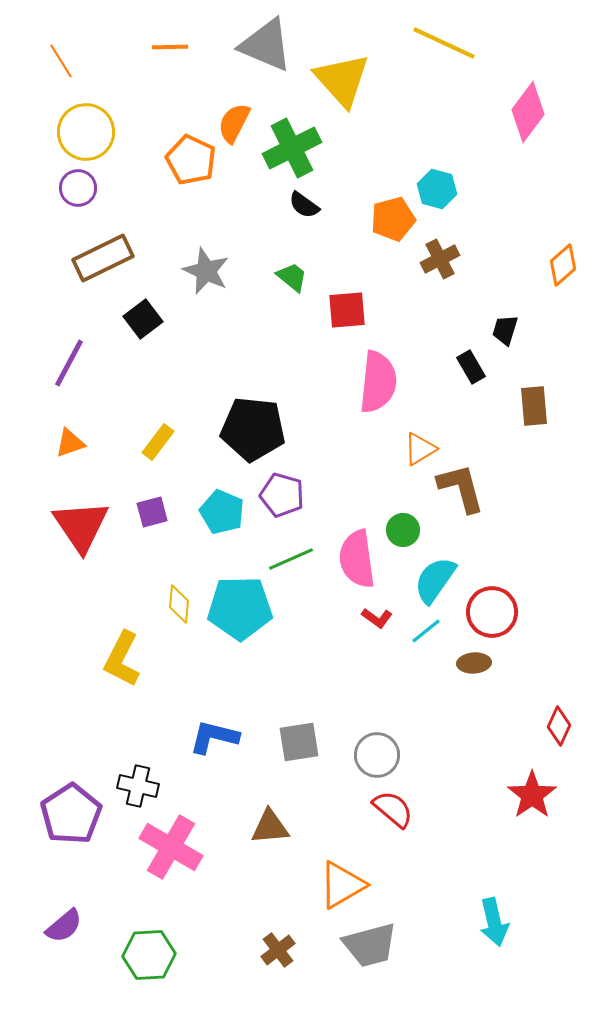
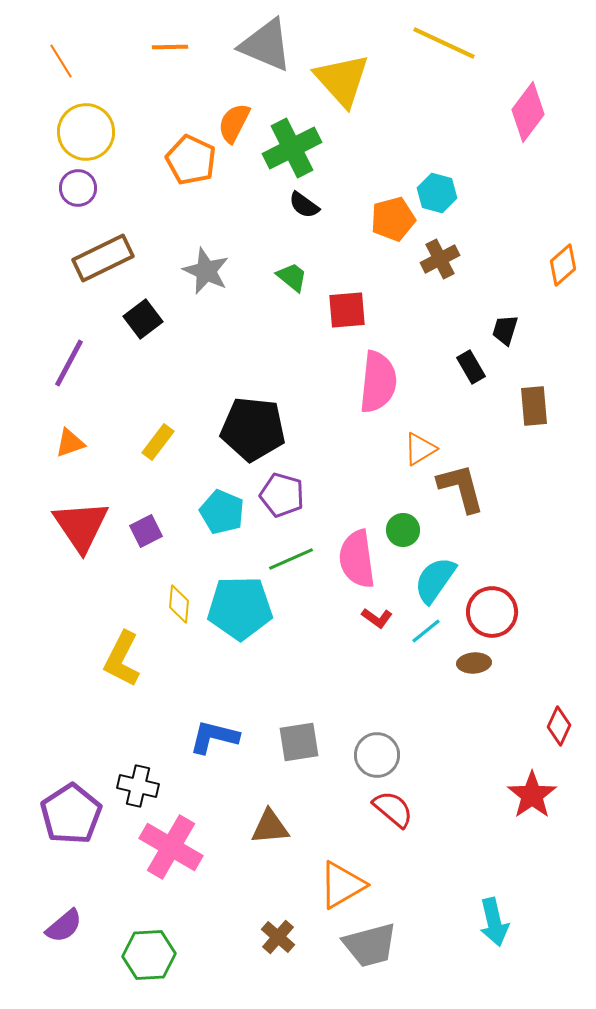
cyan hexagon at (437, 189): moved 4 px down
purple square at (152, 512): moved 6 px left, 19 px down; rotated 12 degrees counterclockwise
brown cross at (278, 950): moved 13 px up; rotated 12 degrees counterclockwise
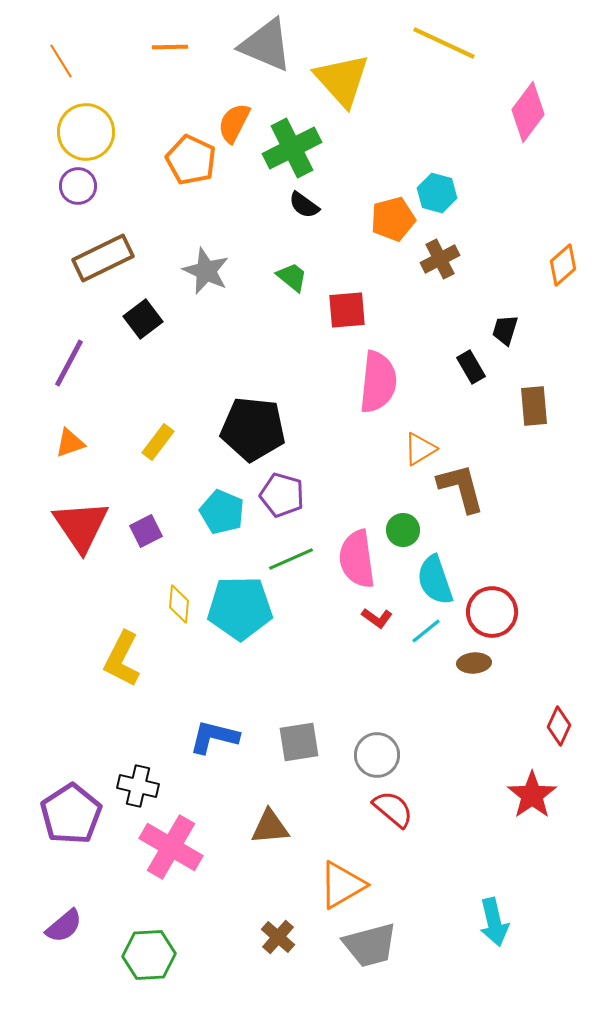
purple circle at (78, 188): moved 2 px up
cyan semicircle at (435, 580): rotated 54 degrees counterclockwise
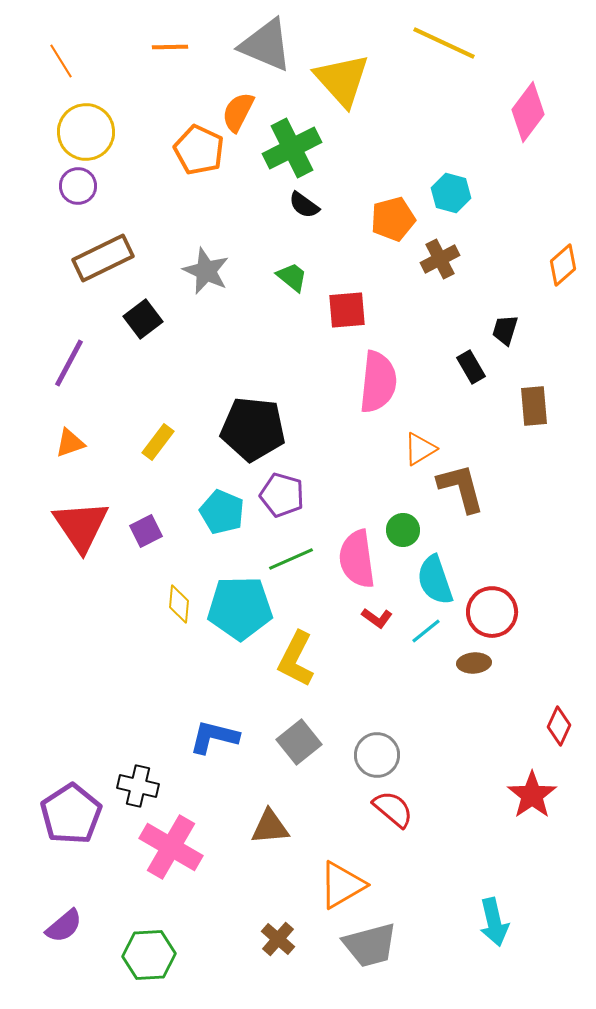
orange semicircle at (234, 123): moved 4 px right, 11 px up
orange pentagon at (191, 160): moved 8 px right, 10 px up
cyan hexagon at (437, 193): moved 14 px right
yellow L-shape at (122, 659): moved 174 px right
gray square at (299, 742): rotated 30 degrees counterclockwise
brown cross at (278, 937): moved 2 px down
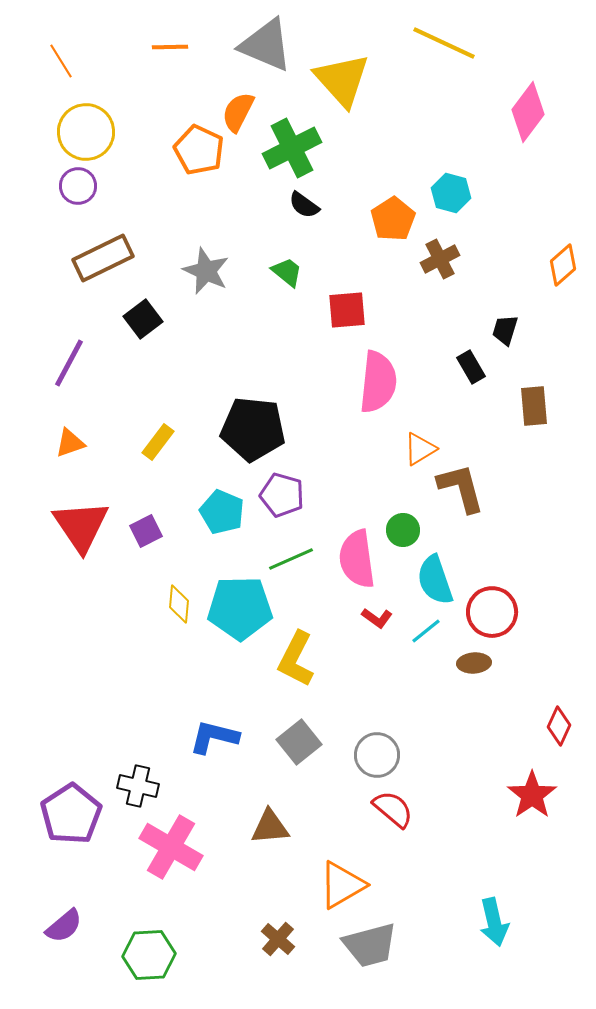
orange pentagon at (393, 219): rotated 18 degrees counterclockwise
green trapezoid at (292, 277): moved 5 px left, 5 px up
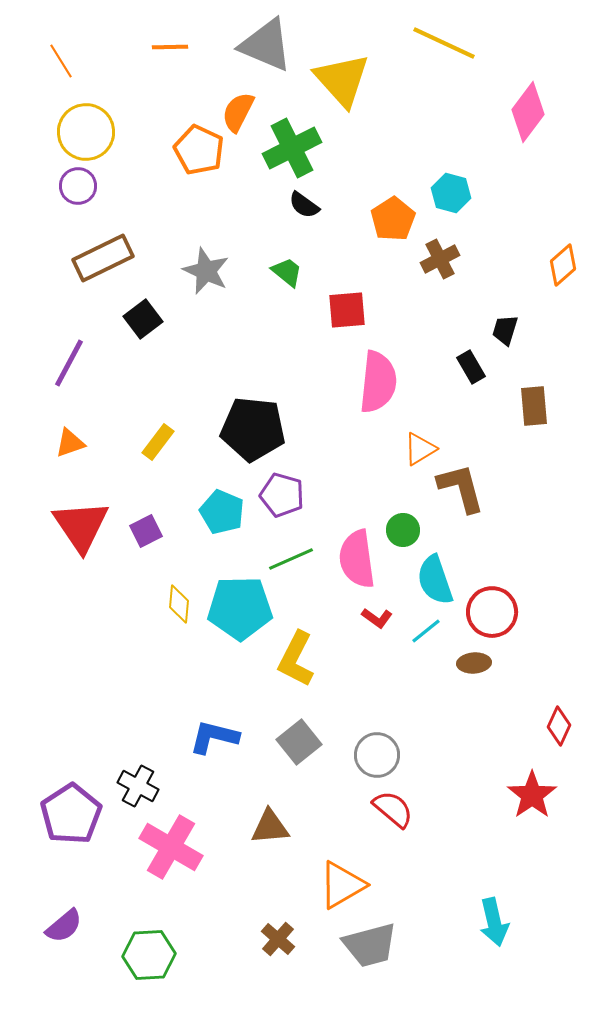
black cross at (138, 786): rotated 15 degrees clockwise
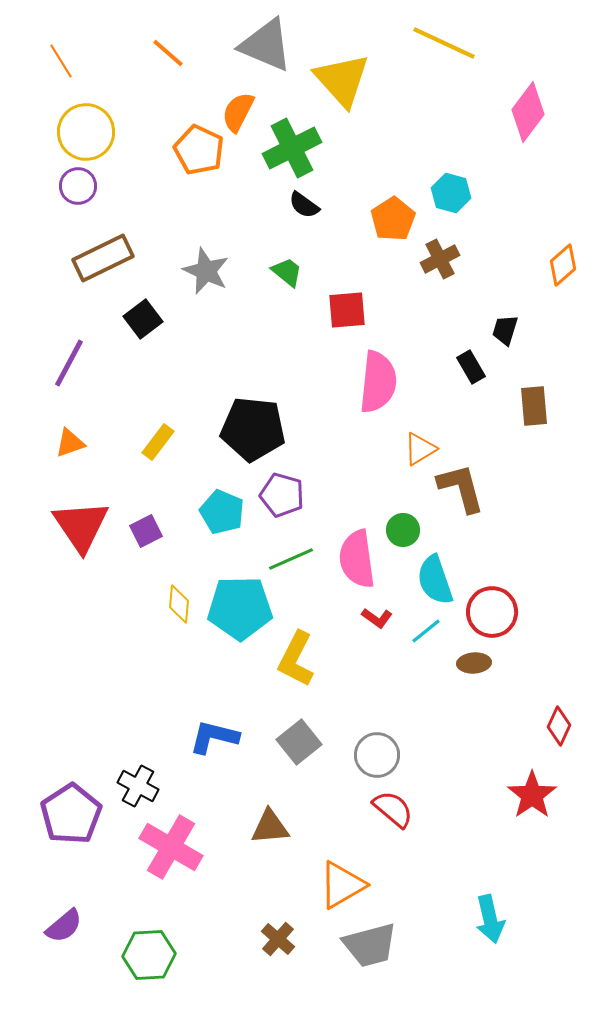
orange line at (170, 47): moved 2 px left, 6 px down; rotated 42 degrees clockwise
cyan arrow at (494, 922): moved 4 px left, 3 px up
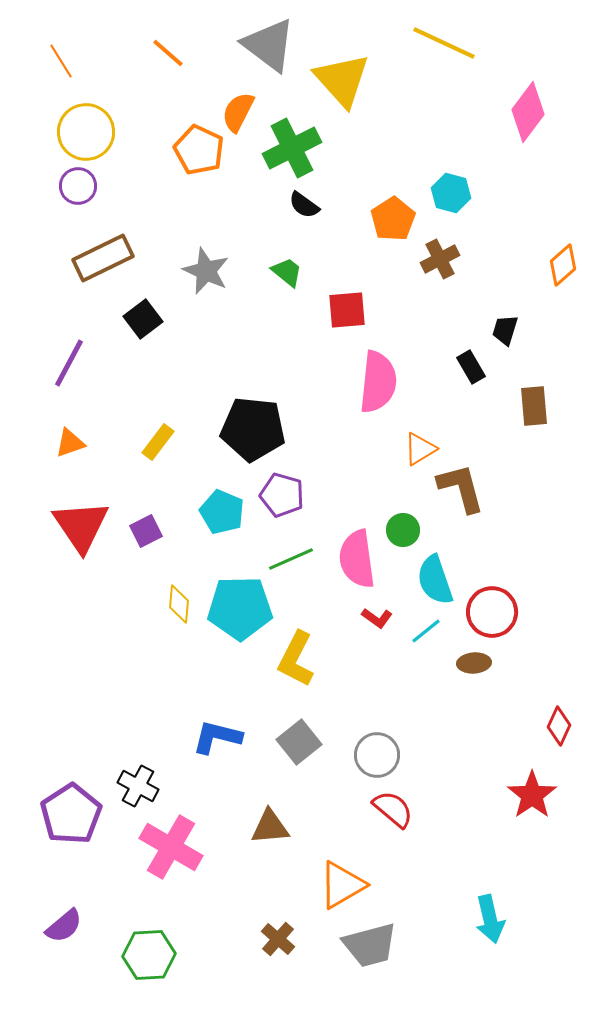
gray triangle at (266, 45): moved 3 px right; rotated 14 degrees clockwise
blue L-shape at (214, 737): moved 3 px right
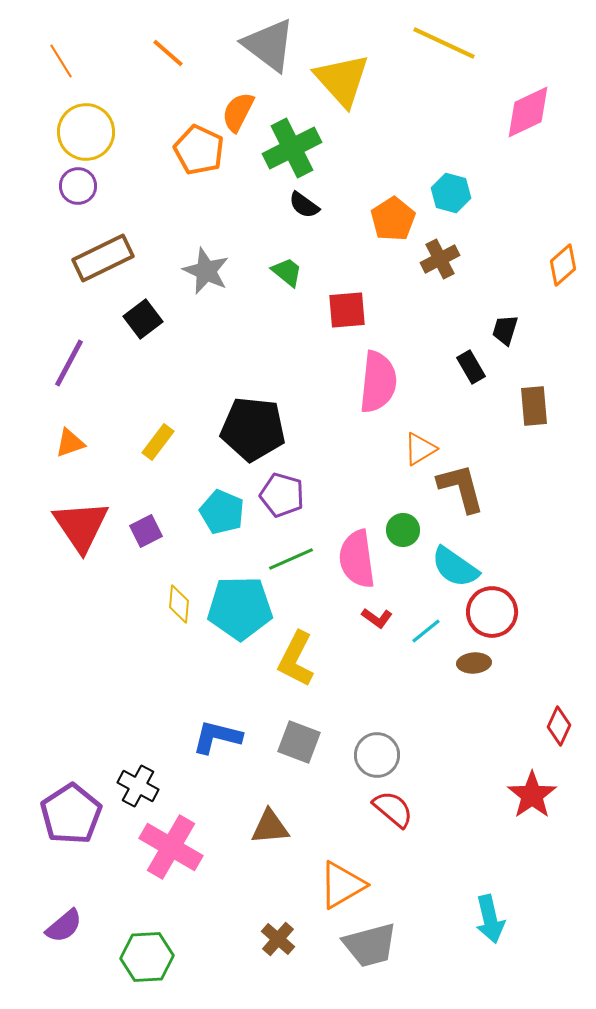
pink diamond at (528, 112): rotated 28 degrees clockwise
cyan semicircle at (435, 580): moved 20 px right, 13 px up; rotated 36 degrees counterclockwise
gray square at (299, 742): rotated 30 degrees counterclockwise
green hexagon at (149, 955): moved 2 px left, 2 px down
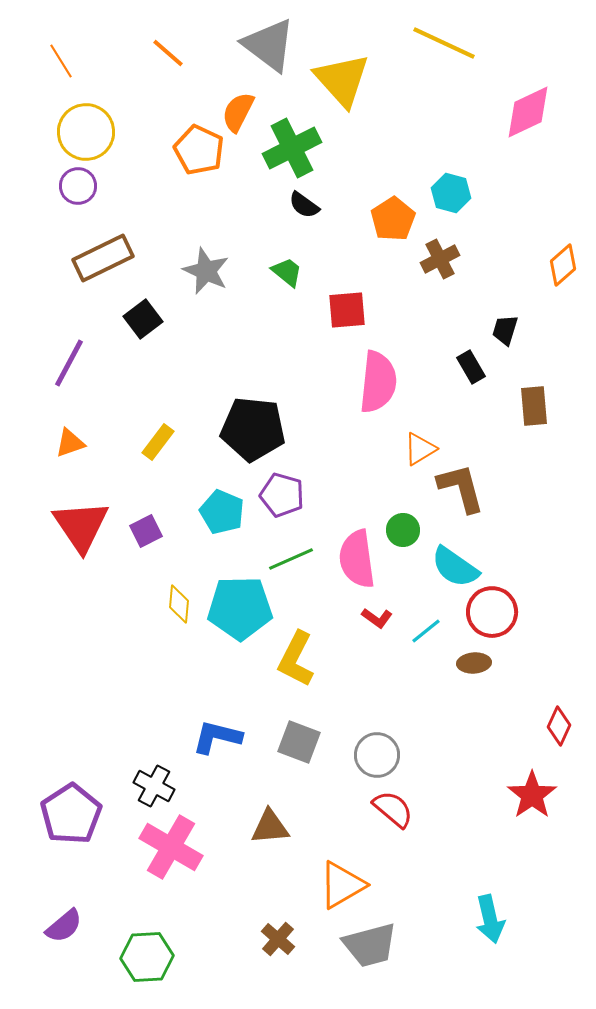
black cross at (138, 786): moved 16 px right
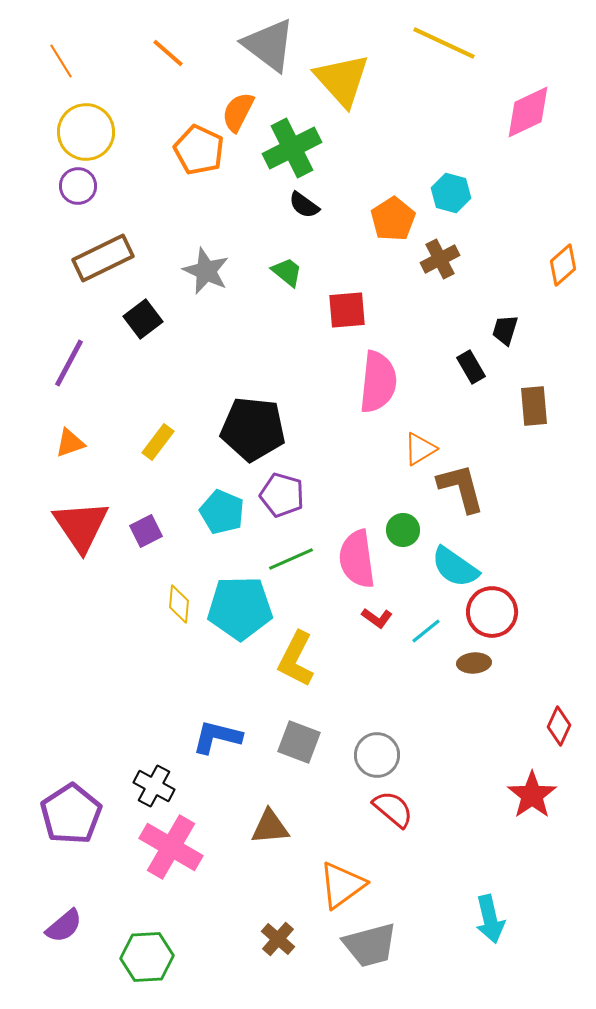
orange triangle at (342, 885): rotated 6 degrees counterclockwise
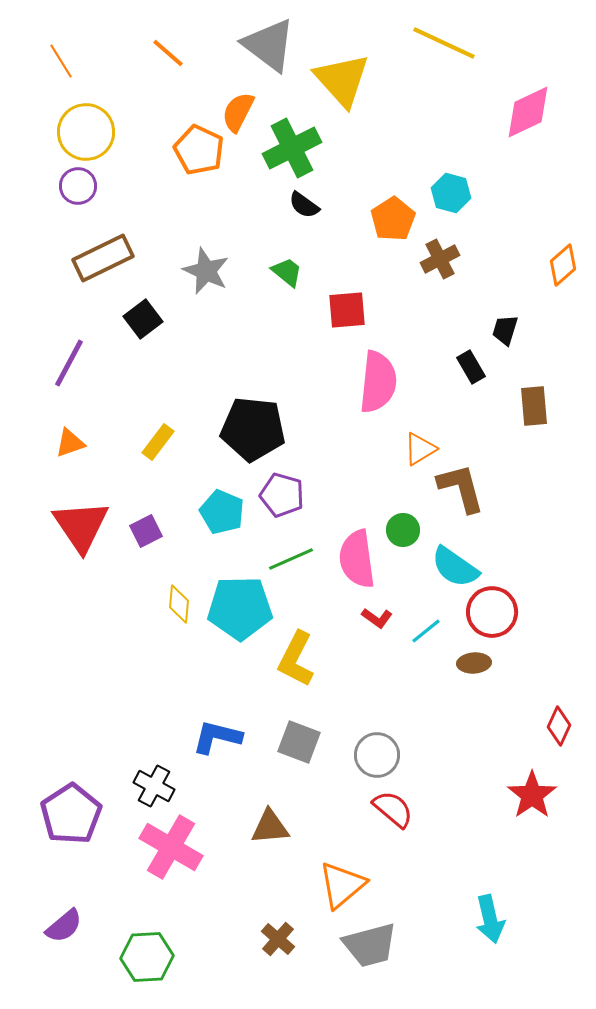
orange triangle at (342, 885): rotated 4 degrees counterclockwise
